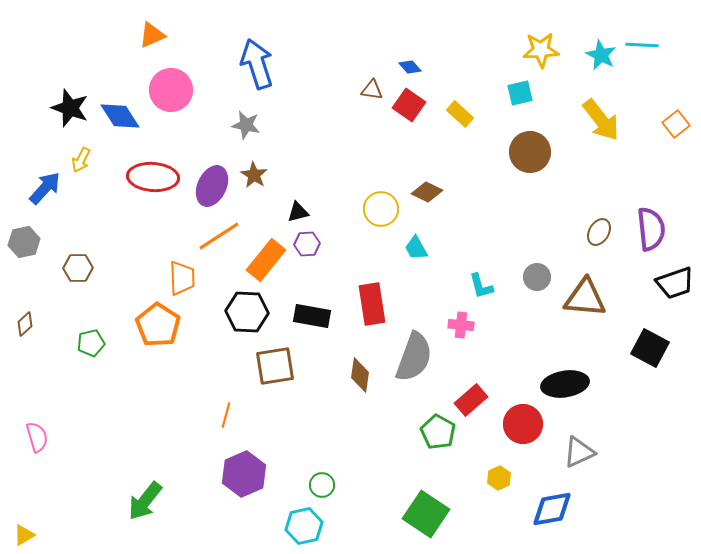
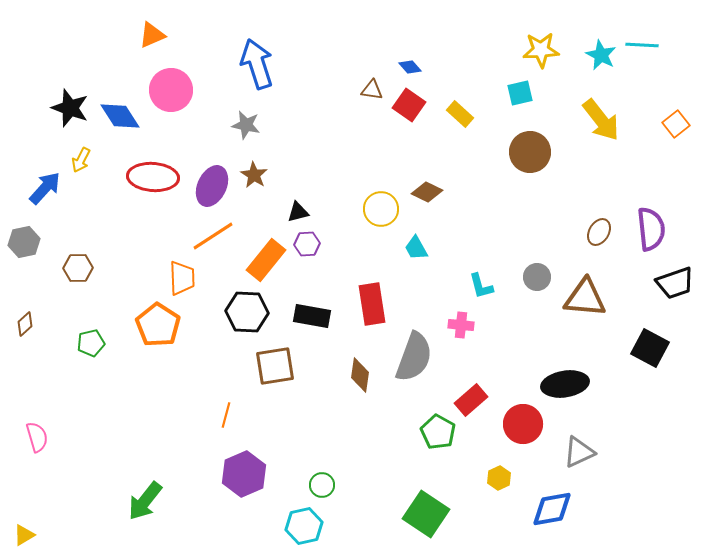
orange line at (219, 236): moved 6 px left
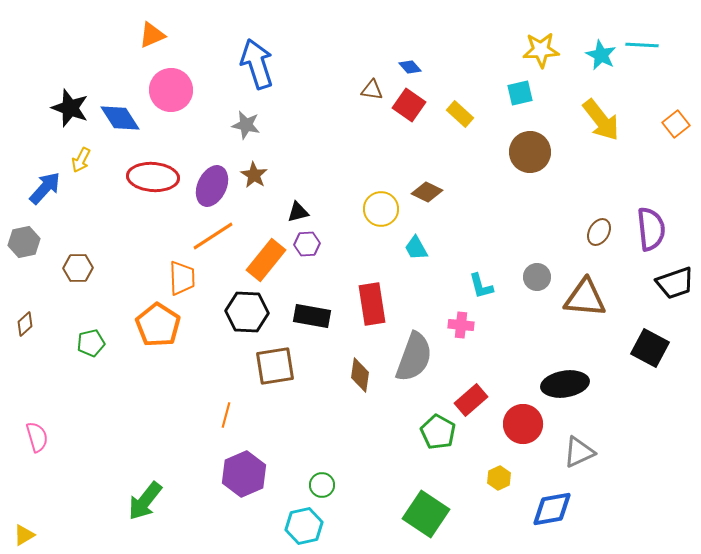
blue diamond at (120, 116): moved 2 px down
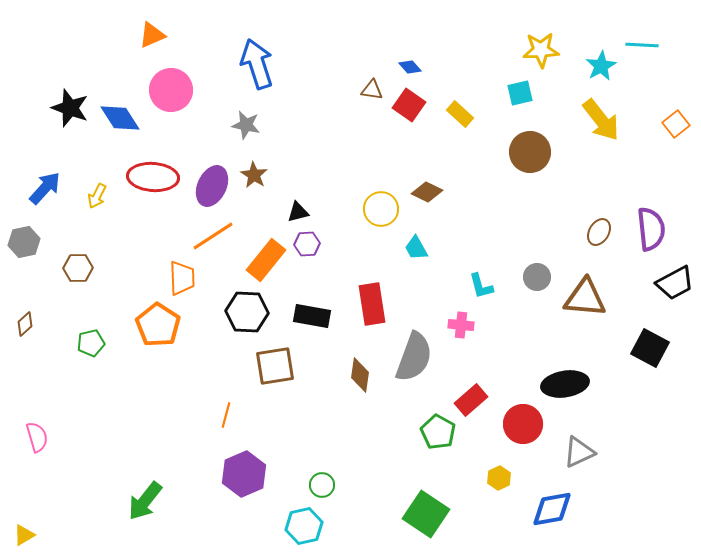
cyan star at (601, 55): moved 11 px down; rotated 16 degrees clockwise
yellow arrow at (81, 160): moved 16 px right, 36 px down
black trapezoid at (675, 283): rotated 9 degrees counterclockwise
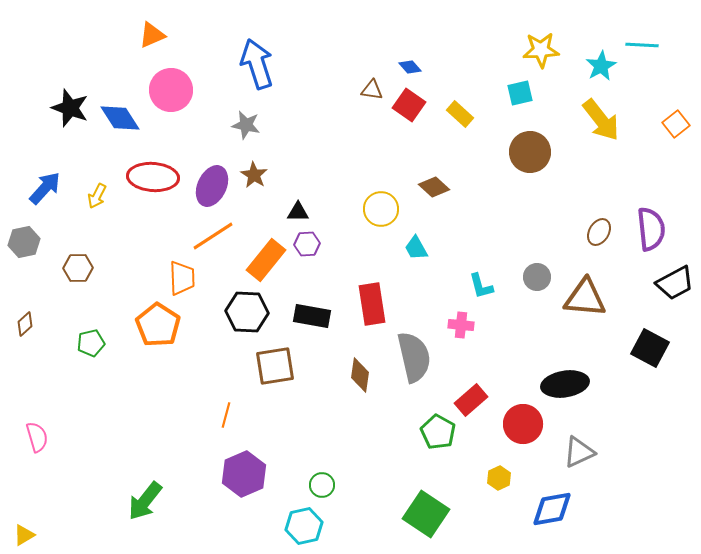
brown diamond at (427, 192): moved 7 px right, 5 px up; rotated 16 degrees clockwise
black triangle at (298, 212): rotated 15 degrees clockwise
gray semicircle at (414, 357): rotated 33 degrees counterclockwise
